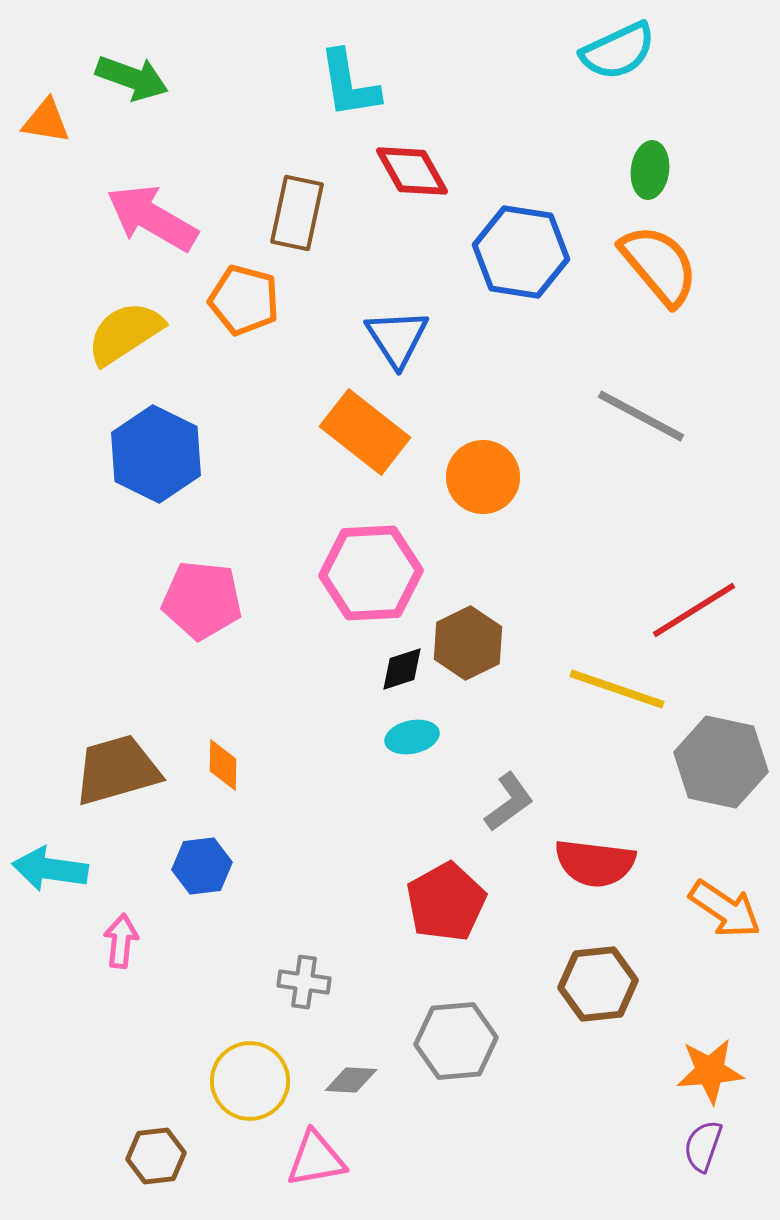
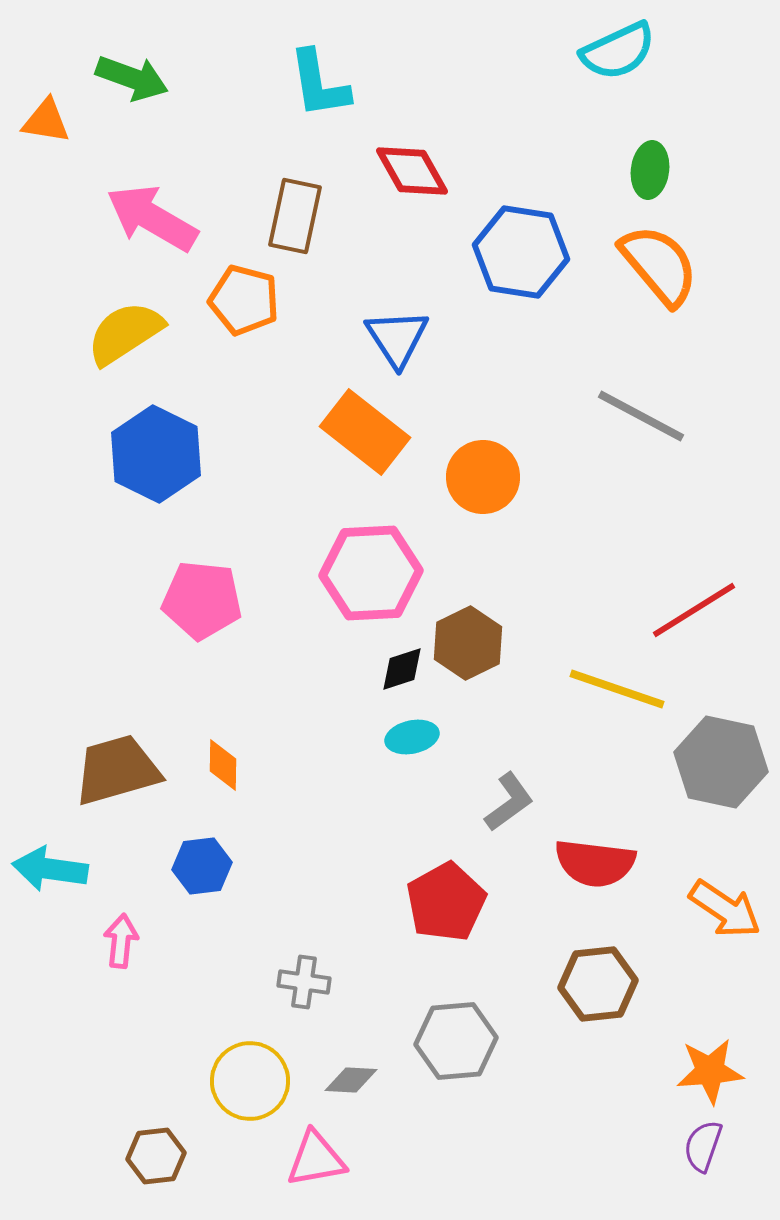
cyan L-shape at (349, 84): moved 30 px left
brown rectangle at (297, 213): moved 2 px left, 3 px down
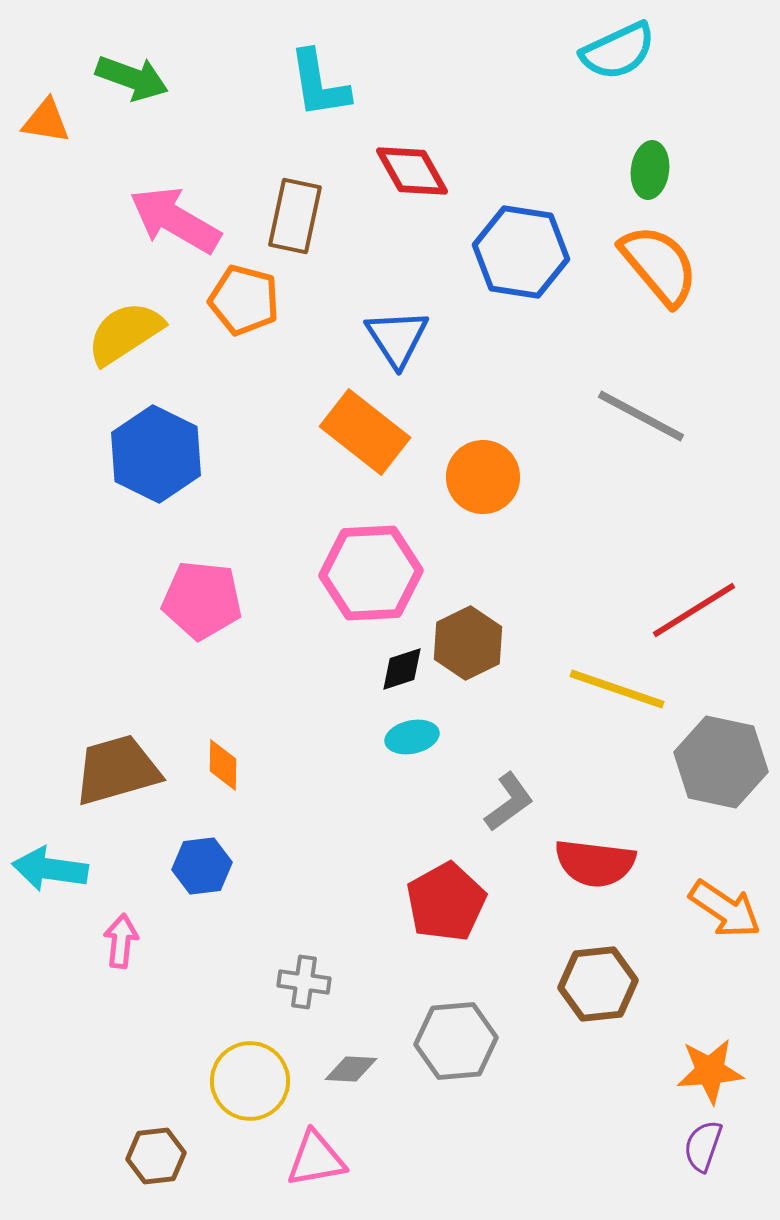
pink arrow at (152, 218): moved 23 px right, 2 px down
gray diamond at (351, 1080): moved 11 px up
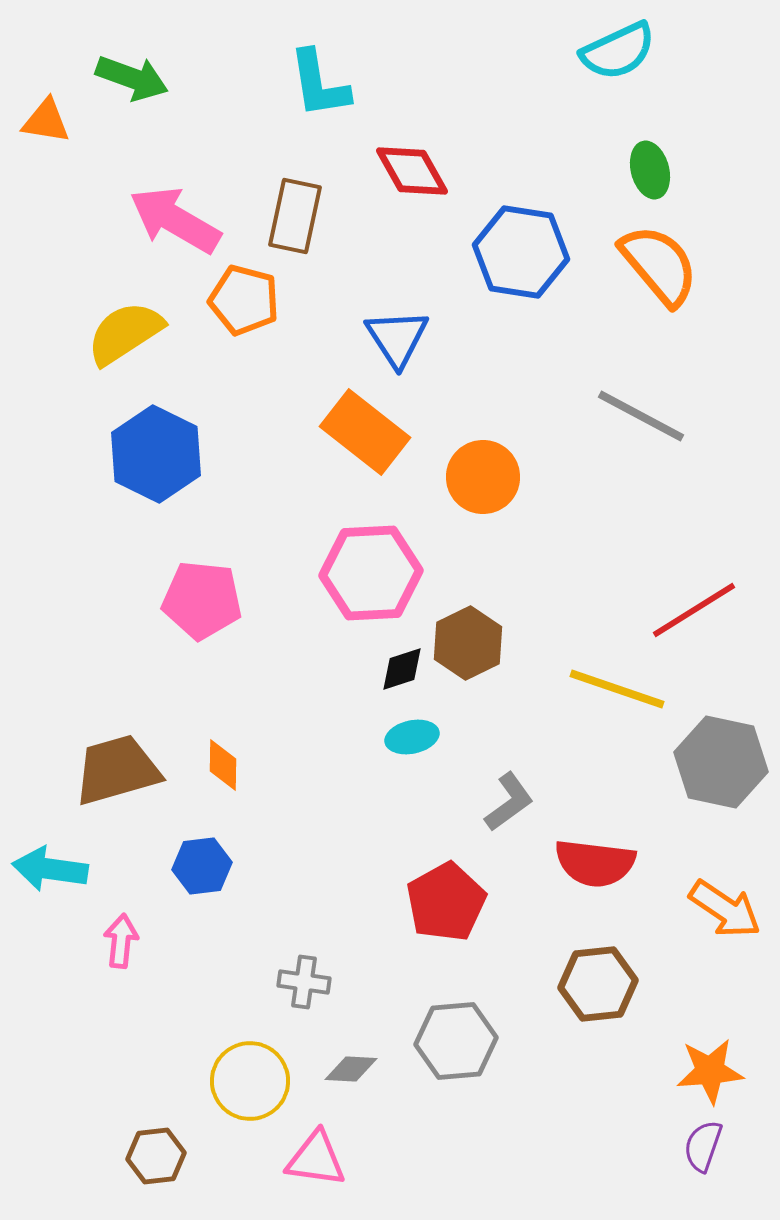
green ellipse at (650, 170): rotated 22 degrees counterclockwise
pink triangle at (316, 1159): rotated 18 degrees clockwise
